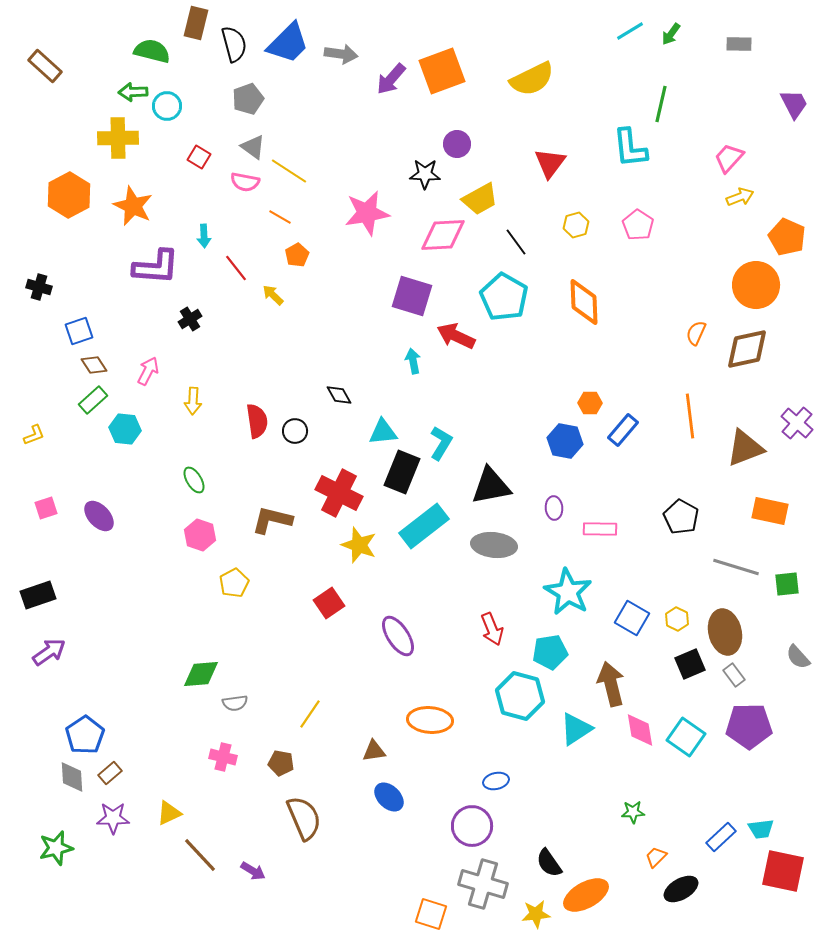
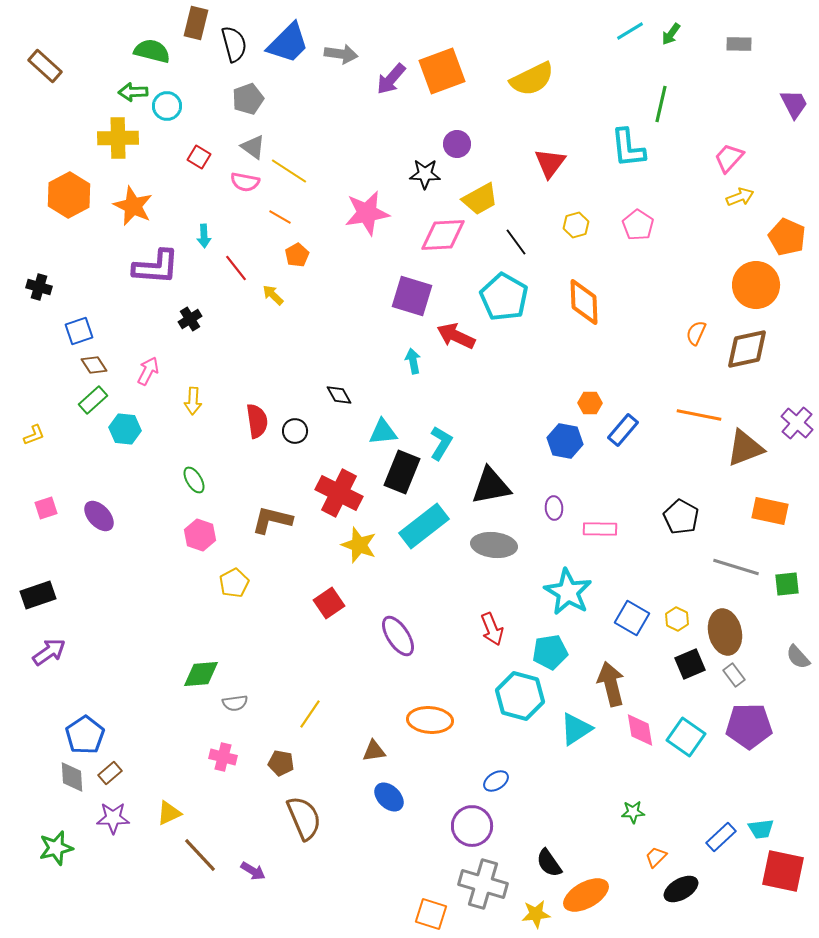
cyan L-shape at (630, 148): moved 2 px left
orange line at (690, 416): moved 9 px right, 1 px up; rotated 72 degrees counterclockwise
blue ellipse at (496, 781): rotated 20 degrees counterclockwise
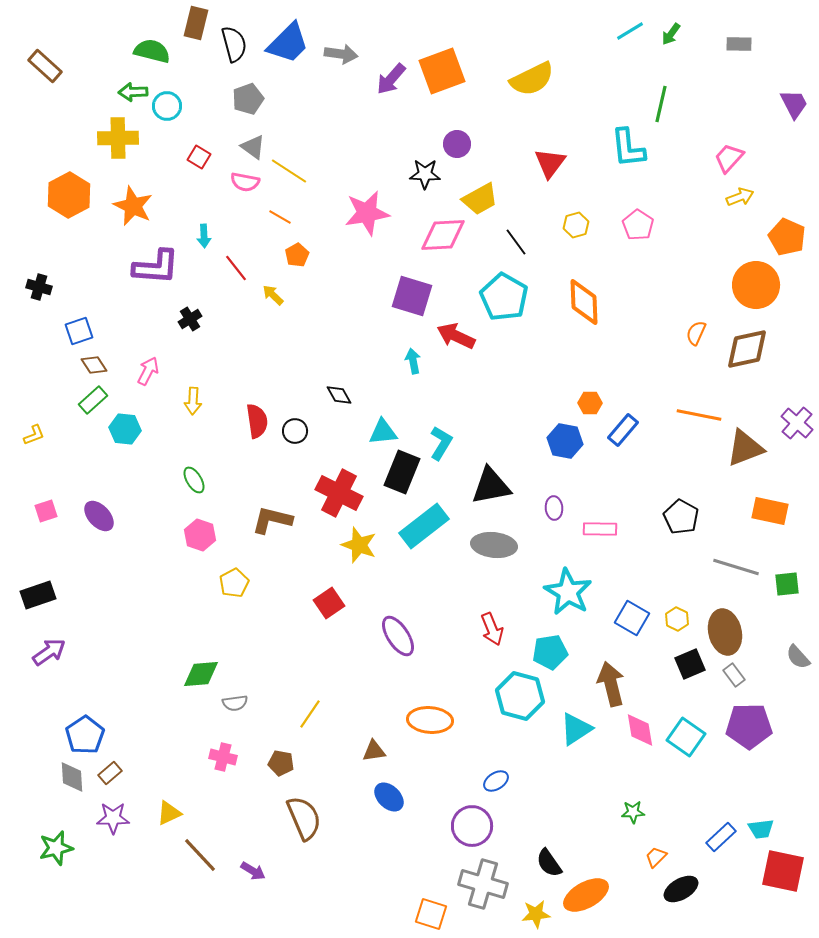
pink square at (46, 508): moved 3 px down
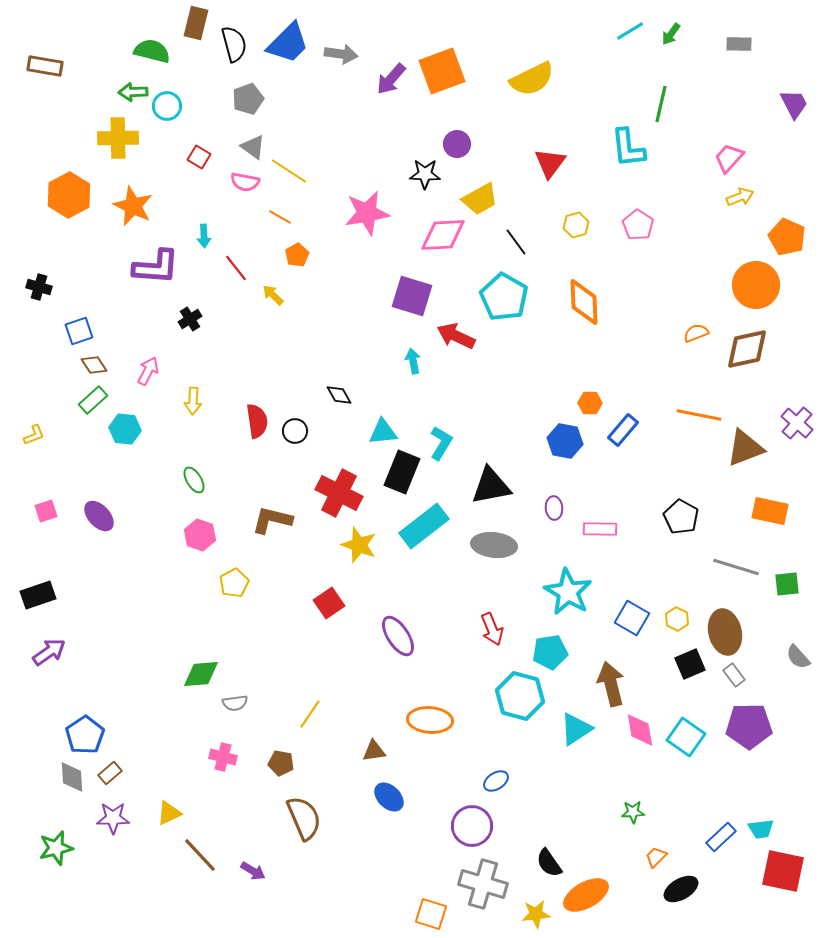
brown rectangle at (45, 66): rotated 32 degrees counterclockwise
orange semicircle at (696, 333): rotated 45 degrees clockwise
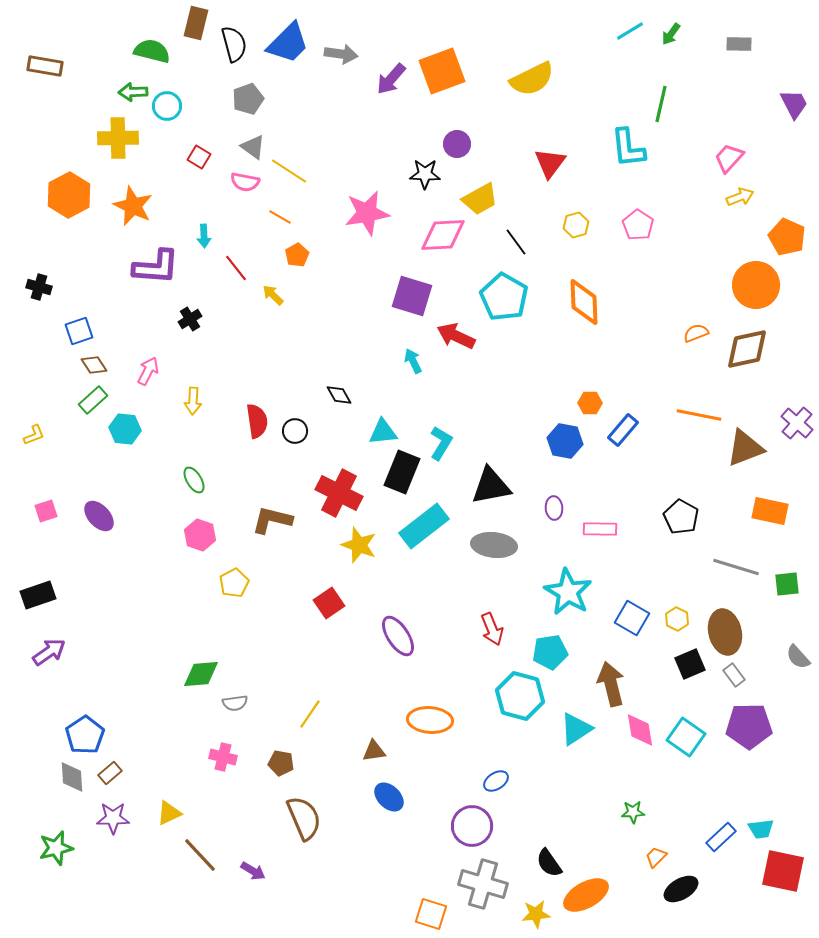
cyan arrow at (413, 361): rotated 15 degrees counterclockwise
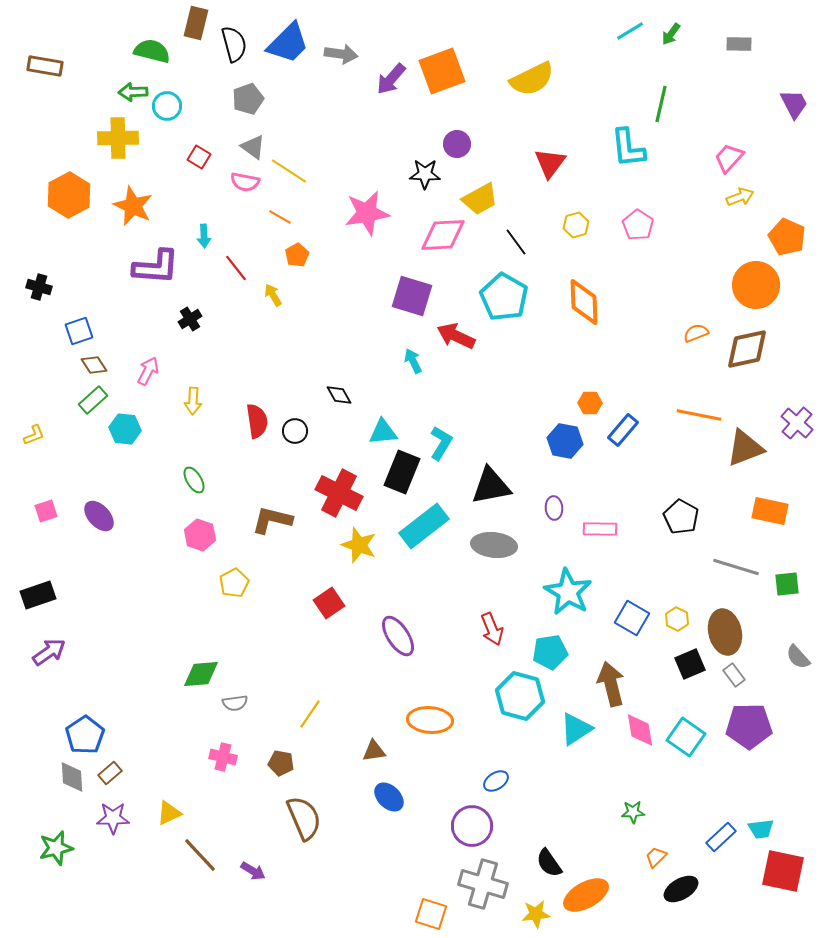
yellow arrow at (273, 295): rotated 15 degrees clockwise
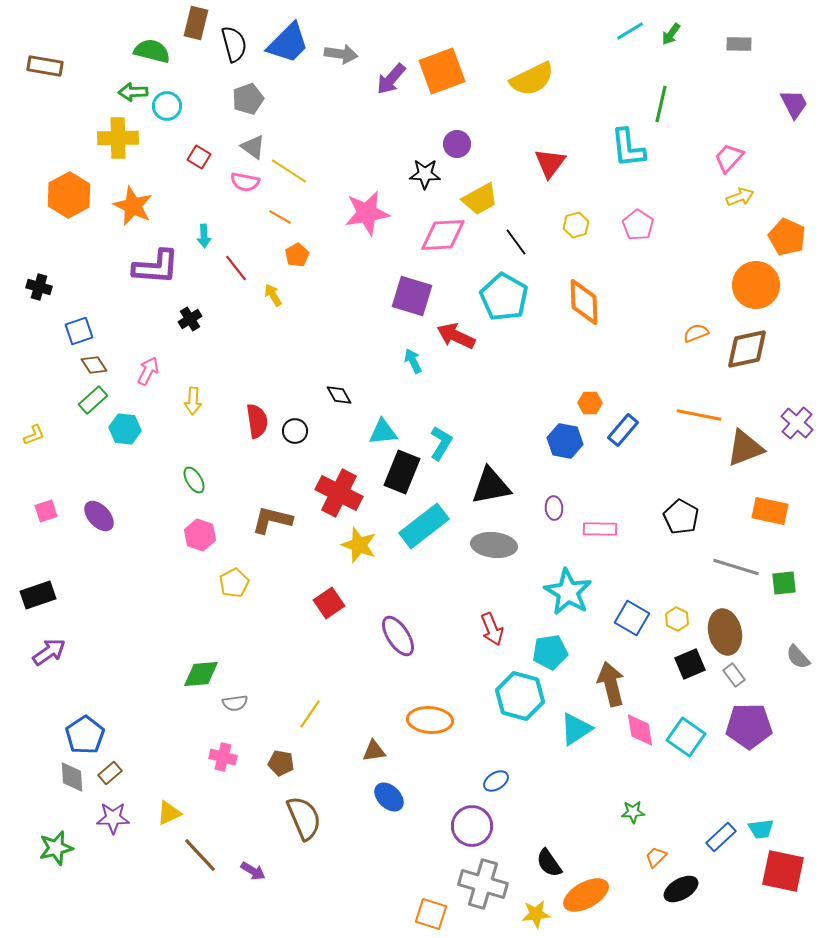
green square at (787, 584): moved 3 px left, 1 px up
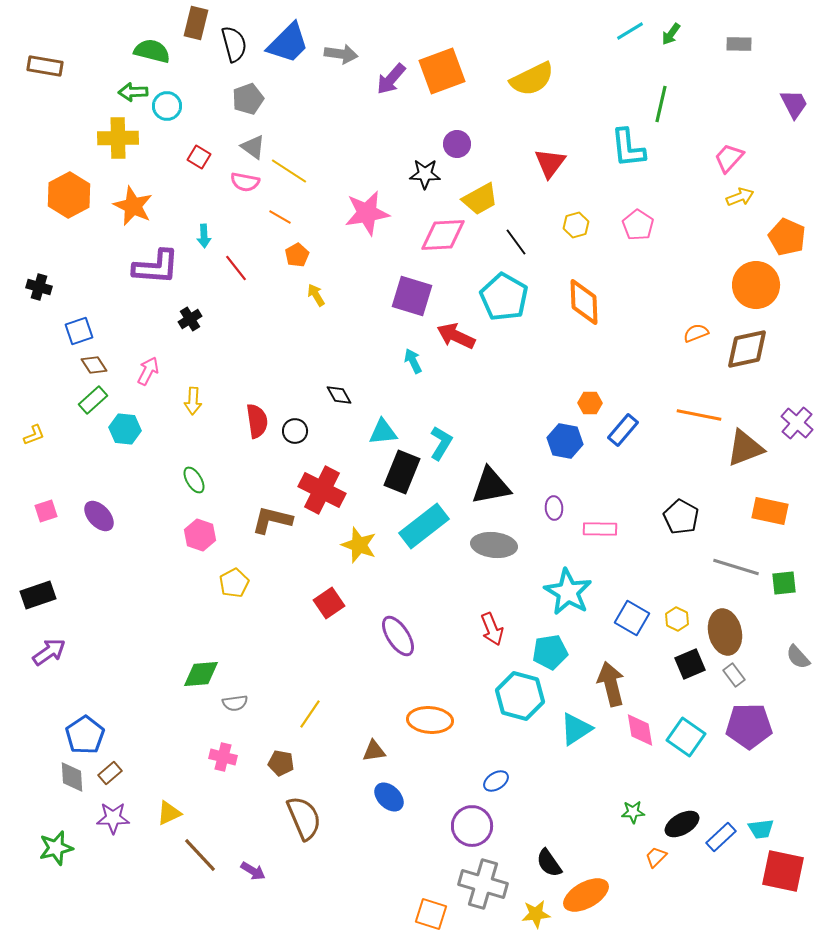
yellow arrow at (273, 295): moved 43 px right
red cross at (339, 493): moved 17 px left, 3 px up
black ellipse at (681, 889): moved 1 px right, 65 px up
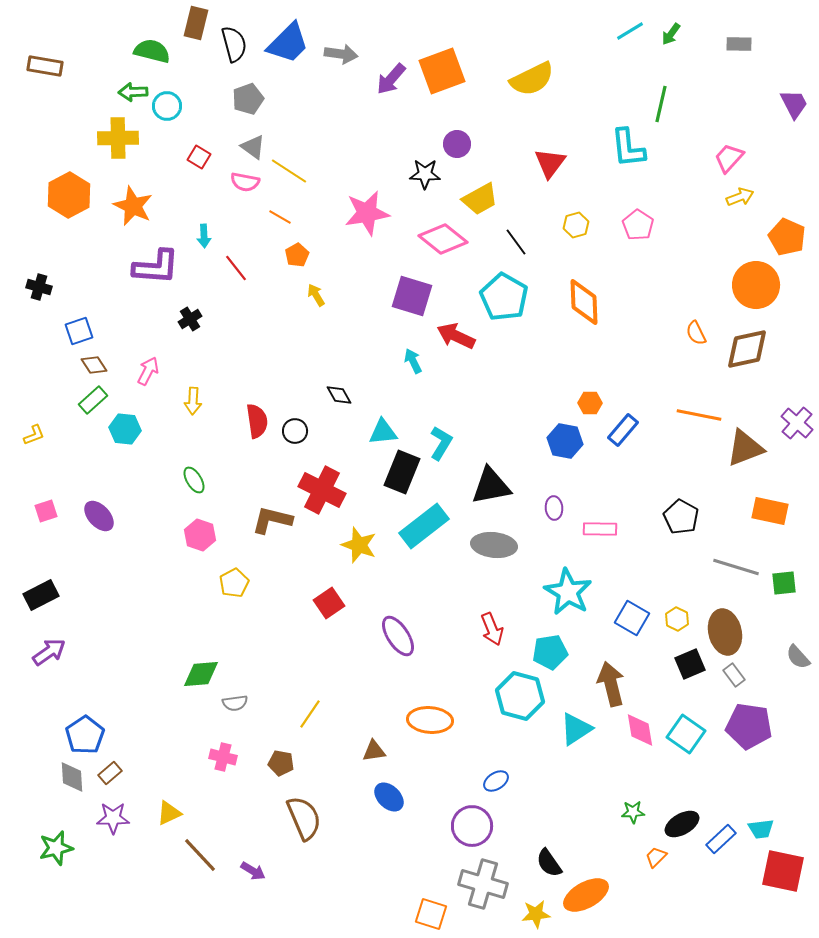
pink diamond at (443, 235): moved 4 px down; rotated 42 degrees clockwise
orange semicircle at (696, 333): rotated 95 degrees counterclockwise
black rectangle at (38, 595): moved 3 px right; rotated 8 degrees counterclockwise
purple pentagon at (749, 726): rotated 9 degrees clockwise
cyan square at (686, 737): moved 3 px up
blue rectangle at (721, 837): moved 2 px down
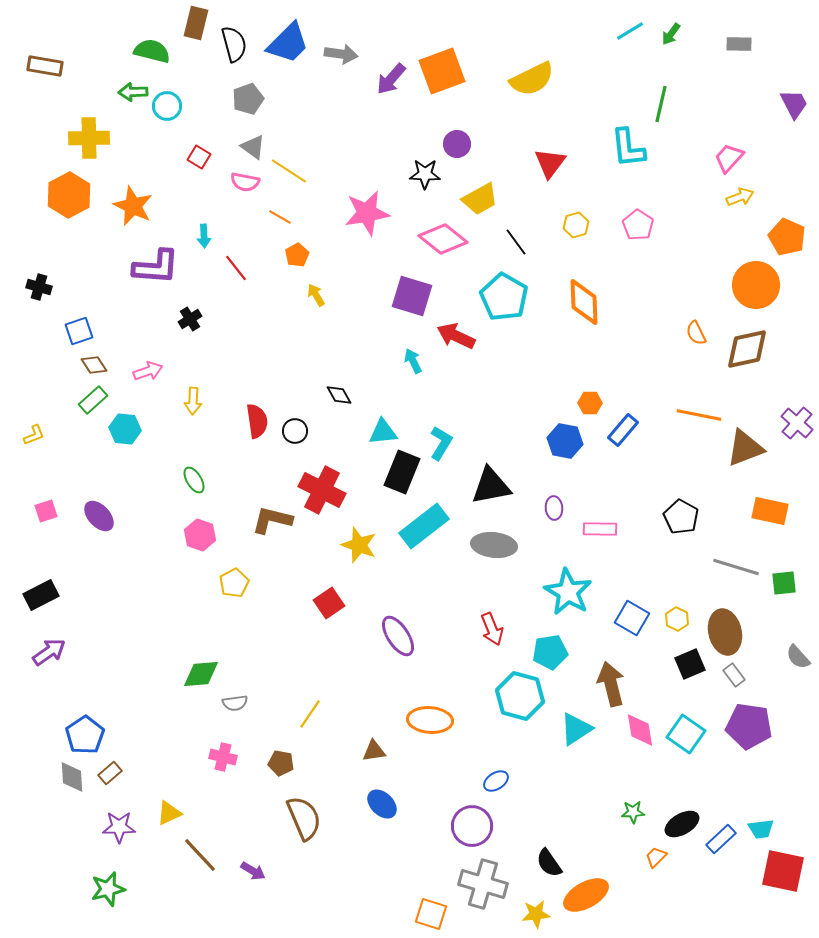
yellow cross at (118, 138): moved 29 px left
pink arrow at (148, 371): rotated 44 degrees clockwise
blue ellipse at (389, 797): moved 7 px left, 7 px down
purple star at (113, 818): moved 6 px right, 9 px down
green star at (56, 848): moved 52 px right, 41 px down
